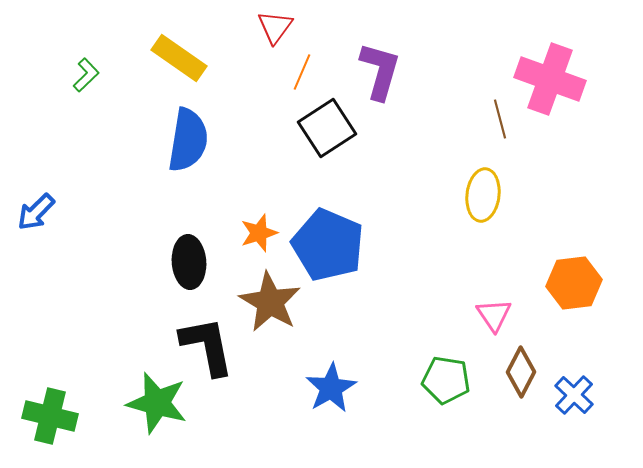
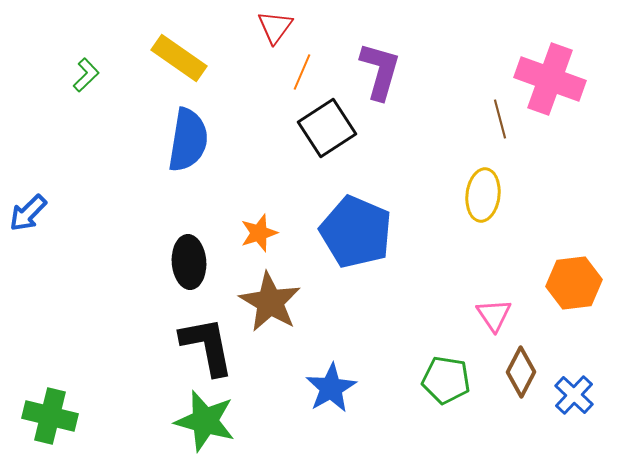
blue arrow: moved 8 px left, 1 px down
blue pentagon: moved 28 px right, 13 px up
green star: moved 48 px right, 18 px down
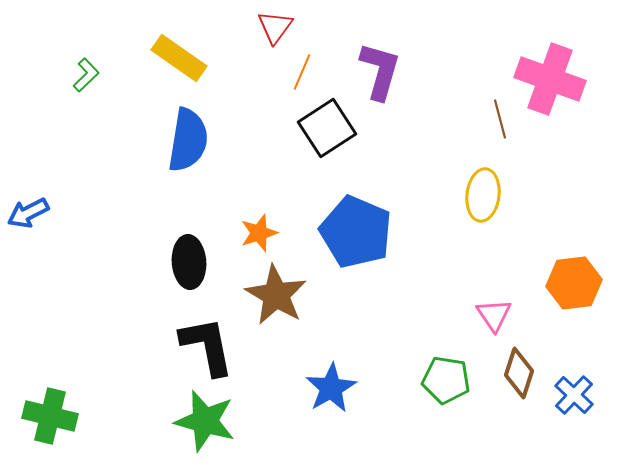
blue arrow: rotated 18 degrees clockwise
brown star: moved 6 px right, 7 px up
brown diamond: moved 2 px left, 1 px down; rotated 9 degrees counterclockwise
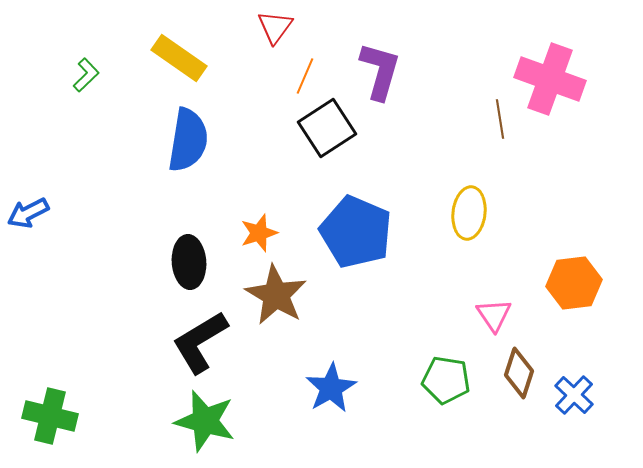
orange line: moved 3 px right, 4 px down
brown line: rotated 6 degrees clockwise
yellow ellipse: moved 14 px left, 18 px down
black L-shape: moved 7 px left, 4 px up; rotated 110 degrees counterclockwise
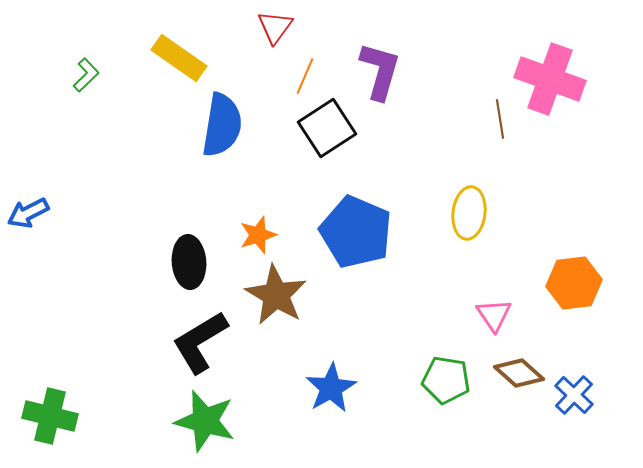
blue semicircle: moved 34 px right, 15 px up
orange star: moved 1 px left, 2 px down
brown diamond: rotated 66 degrees counterclockwise
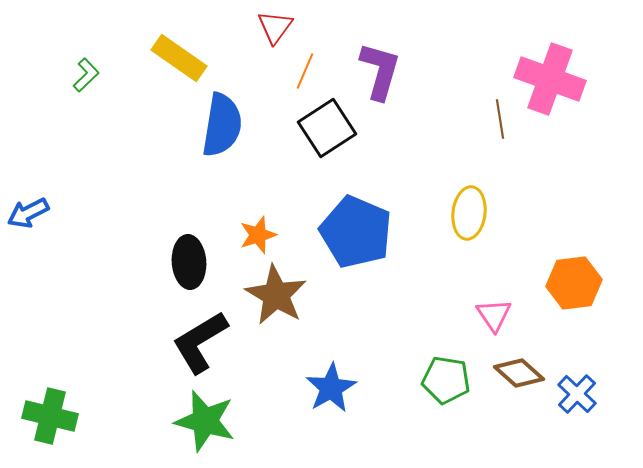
orange line: moved 5 px up
blue cross: moved 3 px right, 1 px up
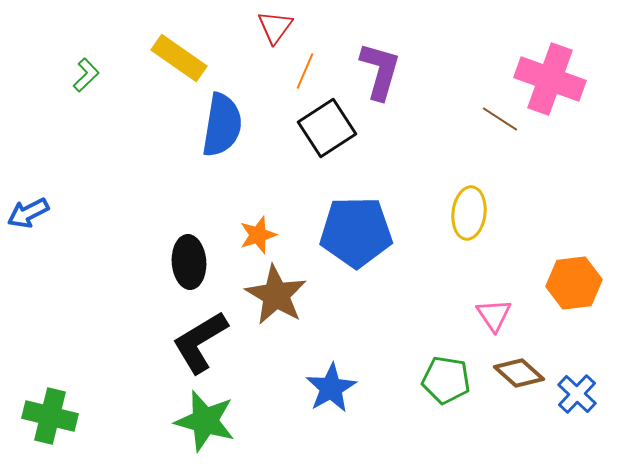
brown line: rotated 48 degrees counterclockwise
blue pentagon: rotated 24 degrees counterclockwise
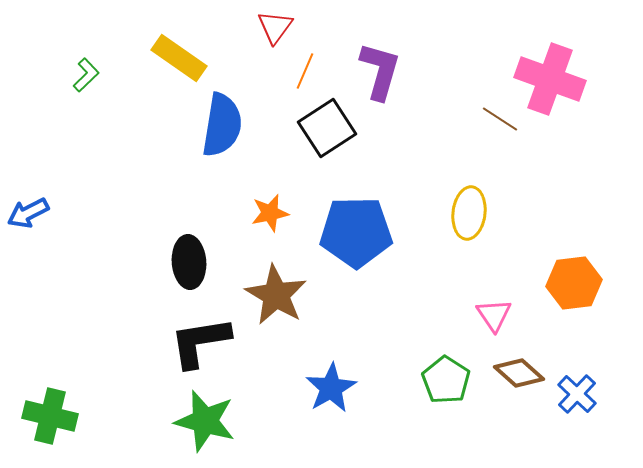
orange star: moved 12 px right, 22 px up; rotated 6 degrees clockwise
black L-shape: rotated 22 degrees clockwise
green pentagon: rotated 24 degrees clockwise
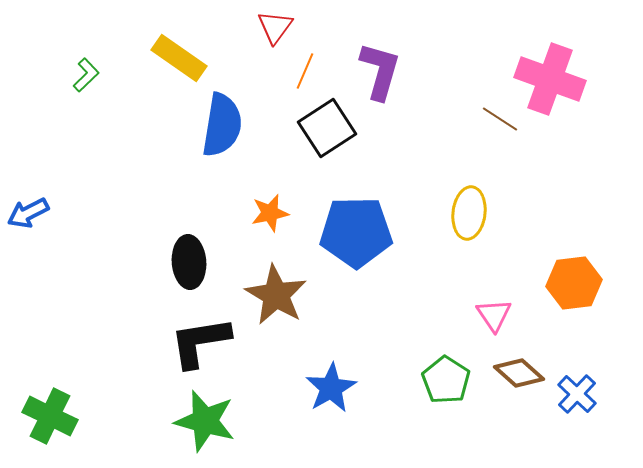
green cross: rotated 12 degrees clockwise
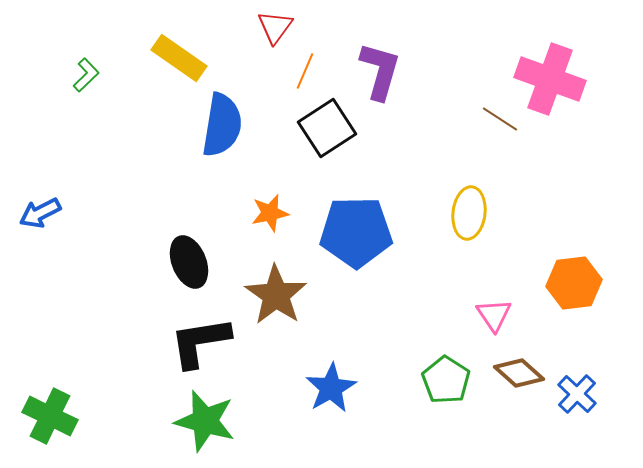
blue arrow: moved 12 px right
black ellipse: rotated 18 degrees counterclockwise
brown star: rotated 4 degrees clockwise
